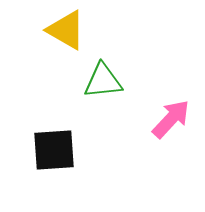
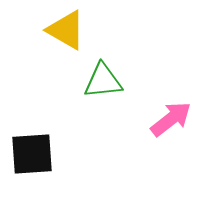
pink arrow: rotated 9 degrees clockwise
black square: moved 22 px left, 4 px down
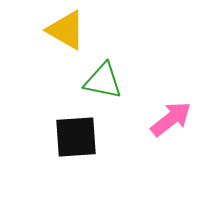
green triangle: rotated 18 degrees clockwise
black square: moved 44 px right, 17 px up
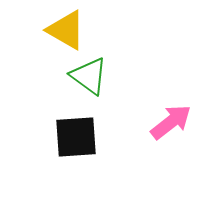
green triangle: moved 14 px left, 5 px up; rotated 24 degrees clockwise
pink arrow: moved 3 px down
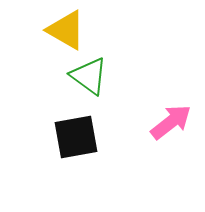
black square: rotated 6 degrees counterclockwise
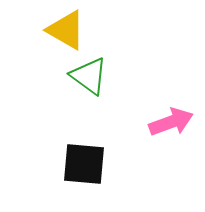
pink arrow: rotated 18 degrees clockwise
black square: moved 8 px right, 27 px down; rotated 15 degrees clockwise
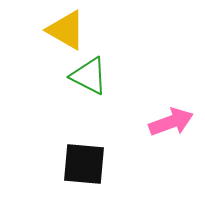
green triangle: rotated 9 degrees counterclockwise
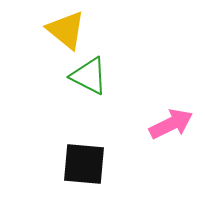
yellow triangle: rotated 9 degrees clockwise
pink arrow: moved 2 px down; rotated 6 degrees counterclockwise
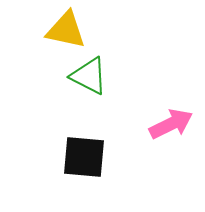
yellow triangle: rotated 27 degrees counterclockwise
black square: moved 7 px up
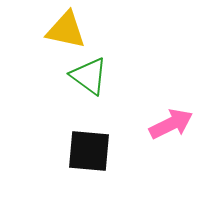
green triangle: rotated 9 degrees clockwise
black square: moved 5 px right, 6 px up
